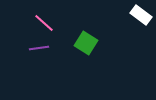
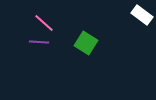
white rectangle: moved 1 px right
purple line: moved 6 px up; rotated 12 degrees clockwise
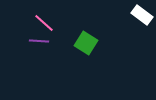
purple line: moved 1 px up
